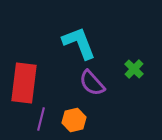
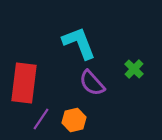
purple line: rotated 20 degrees clockwise
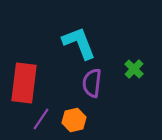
purple semicircle: rotated 48 degrees clockwise
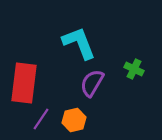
green cross: rotated 18 degrees counterclockwise
purple semicircle: rotated 24 degrees clockwise
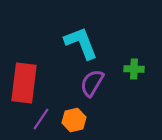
cyan L-shape: moved 2 px right
green cross: rotated 24 degrees counterclockwise
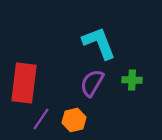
cyan L-shape: moved 18 px right
green cross: moved 2 px left, 11 px down
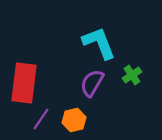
green cross: moved 5 px up; rotated 36 degrees counterclockwise
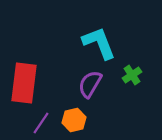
purple semicircle: moved 2 px left, 1 px down
purple line: moved 4 px down
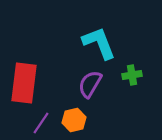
green cross: rotated 24 degrees clockwise
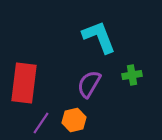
cyan L-shape: moved 6 px up
purple semicircle: moved 1 px left
